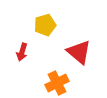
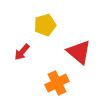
red arrow: rotated 24 degrees clockwise
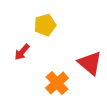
red triangle: moved 11 px right, 11 px down
orange cross: rotated 15 degrees counterclockwise
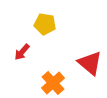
yellow pentagon: moved 1 px up; rotated 25 degrees clockwise
orange cross: moved 4 px left
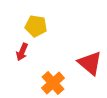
yellow pentagon: moved 9 px left, 2 px down
red arrow: rotated 18 degrees counterclockwise
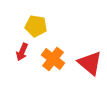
orange cross: moved 24 px up; rotated 10 degrees counterclockwise
